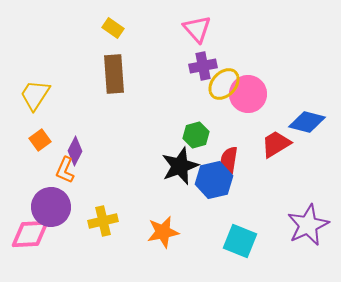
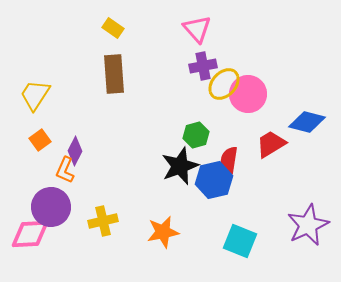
red trapezoid: moved 5 px left
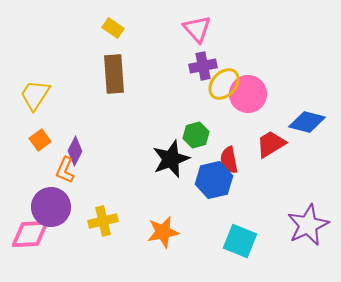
red semicircle: rotated 20 degrees counterclockwise
black star: moved 9 px left, 7 px up
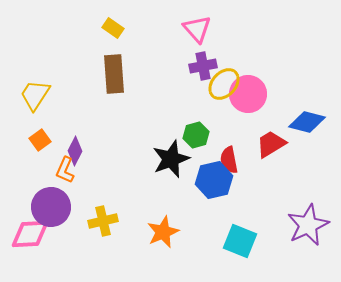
orange star: rotated 12 degrees counterclockwise
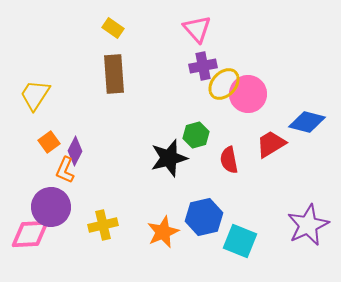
orange square: moved 9 px right, 2 px down
black star: moved 2 px left, 1 px up; rotated 6 degrees clockwise
blue hexagon: moved 10 px left, 37 px down
yellow cross: moved 4 px down
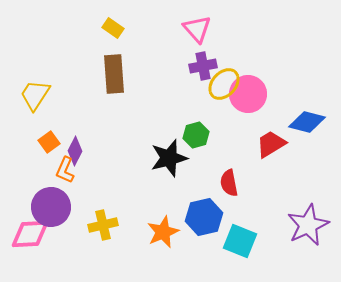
red semicircle: moved 23 px down
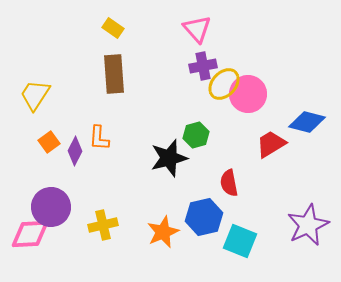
orange L-shape: moved 34 px right, 32 px up; rotated 20 degrees counterclockwise
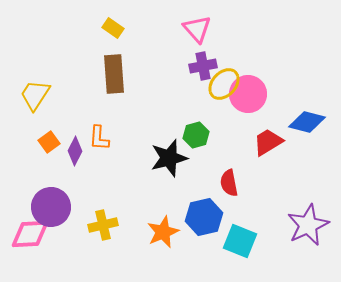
red trapezoid: moved 3 px left, 2 px up
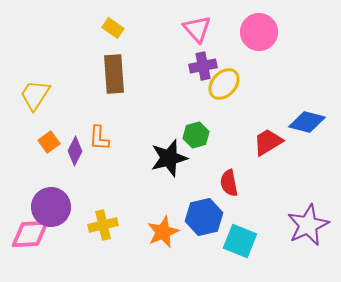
pink circle: moved 11 px right, 62 px up
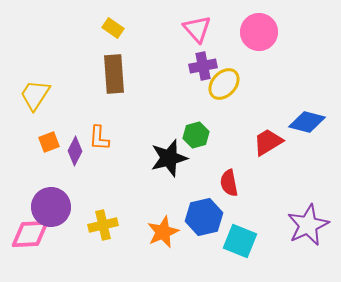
orange square: rotated 15 degrees clockwise
